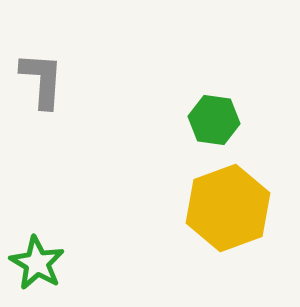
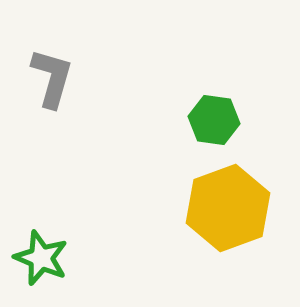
gray L-shape: moved 10 px right, 2 px up; rotated 12 degrees clockwise
green star: moved 4 px right, 5 px up; rotated 8 degrees counterclockwise
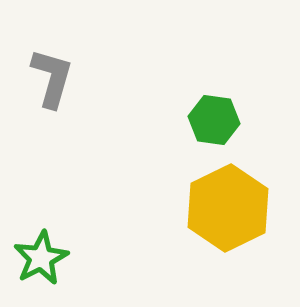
yellow hexagon: rotated 6 degrees counterclockwise
green star: rotated 22 degrees clockwise
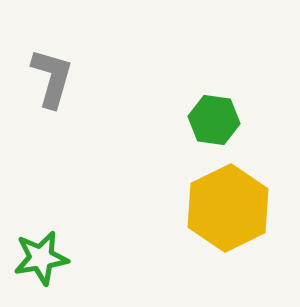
green star: rotated 18 degrees clockwise
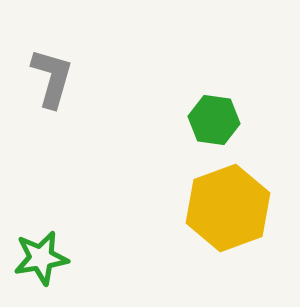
yellow hexagon: rotated 6 degrees clockwise
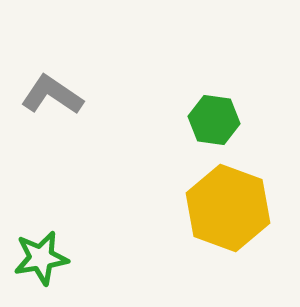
gray L-shape: moved 17 px down; rotated 72 degrees counterclockwise
yellow hexagon: rotated 20 degrees counterclockwise
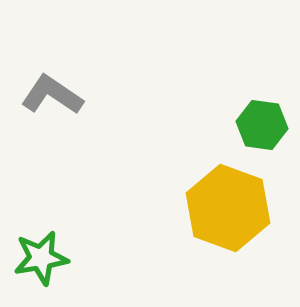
green hexagon: moved 48 px right, 5 px down
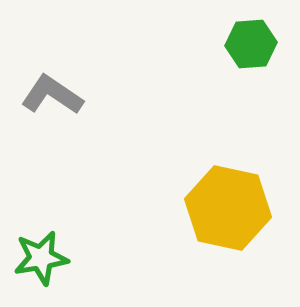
green hexagon: moved 11 px left, 81 px up; rotated 12 degrees counterclockwise
yellow hexagon: rotated 8 degrees counterclockwise
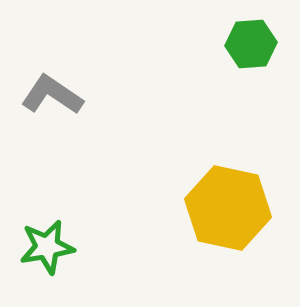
green star: moved 6 px right, 11 px up
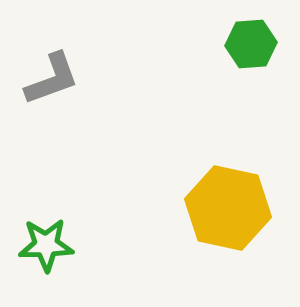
gray L-shape: moved 16 px up; rotated 126 degrees clockwise
green star: moved 1 px left, 2 px up; rotated 8 degrees clockwise
